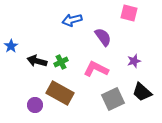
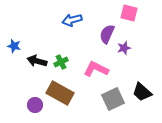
purple semicircle: moved 4 px right, 3 px up; rotated 120 degrees counterclockwise
blue star: moved 3 px right; rotated 24 degrees counterclockwise
purple star: moved 10 px left, 13 px up
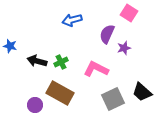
pink square: rotated 18 degrees clockwise
blue star: moved 4 px left
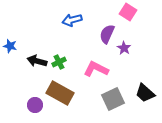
pink square: moved 1 px left, 1 px up
purple star: rotated 24 degrees counterclockwise
green cross: moved 2 px left
black trapezoid: moved 3 px right, 1 px down
